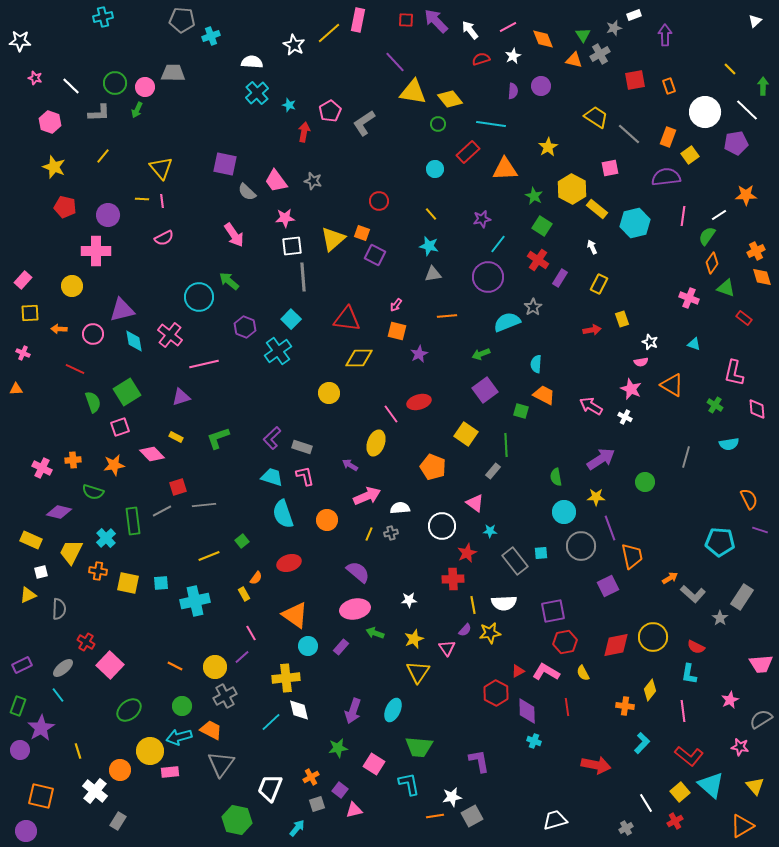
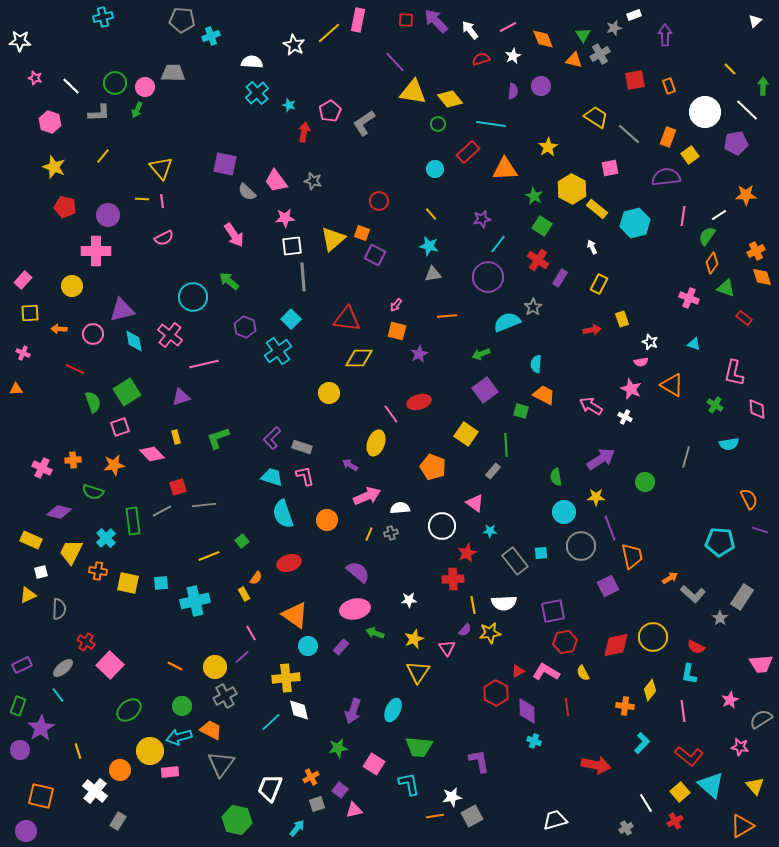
cyan circle at (199, 297): moved 6 px left
yellow rectangle at (176, 437): rotated 48 degrees clockwise
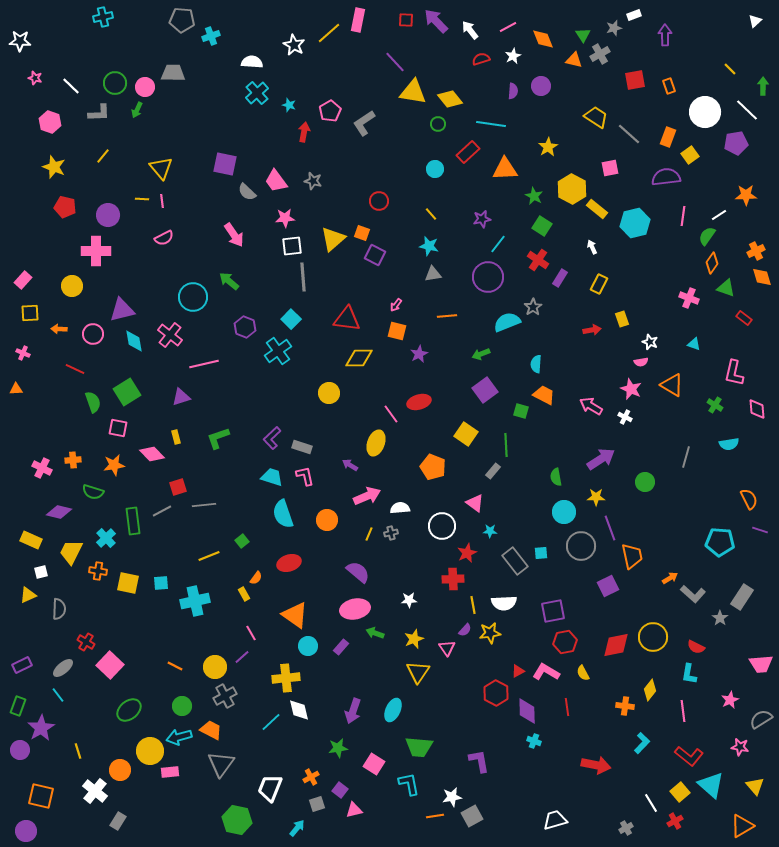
pink square at (120, 427): moved 2 px left, 1 px down; rotated 30 degrees clockwise
white line at (646, 803): moved 5 px right
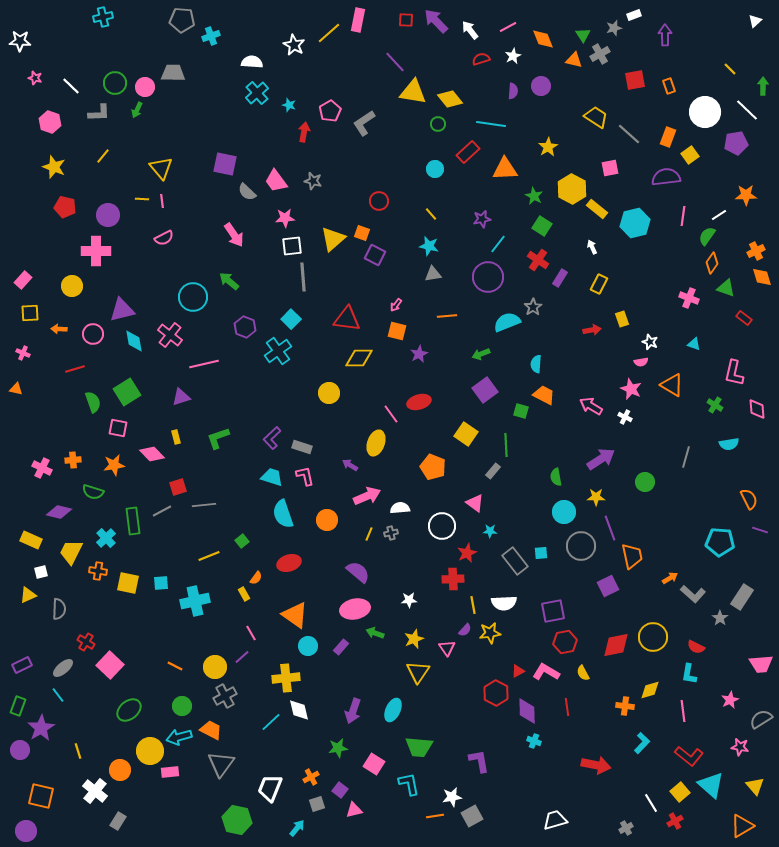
red line at (75, 369): rotated 42 degrees counterclockwise
orange triangle at (16, 389): rotated 16 degrees clockwise
yellow diamond at (650, 690): rotated 35 degrees clockwise
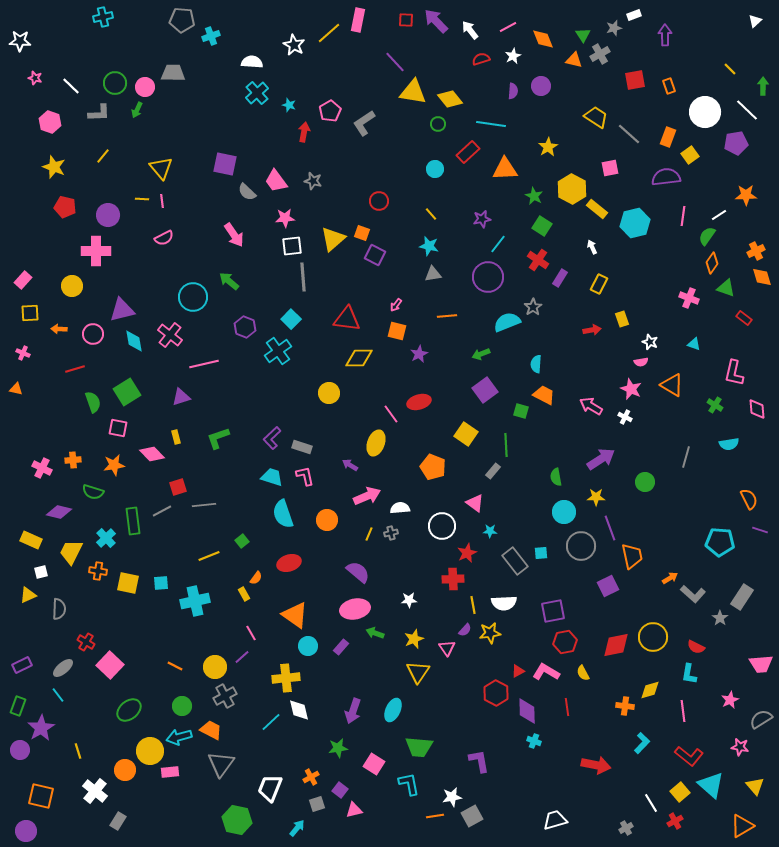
orange circle at (120, 770): moved 5 px right
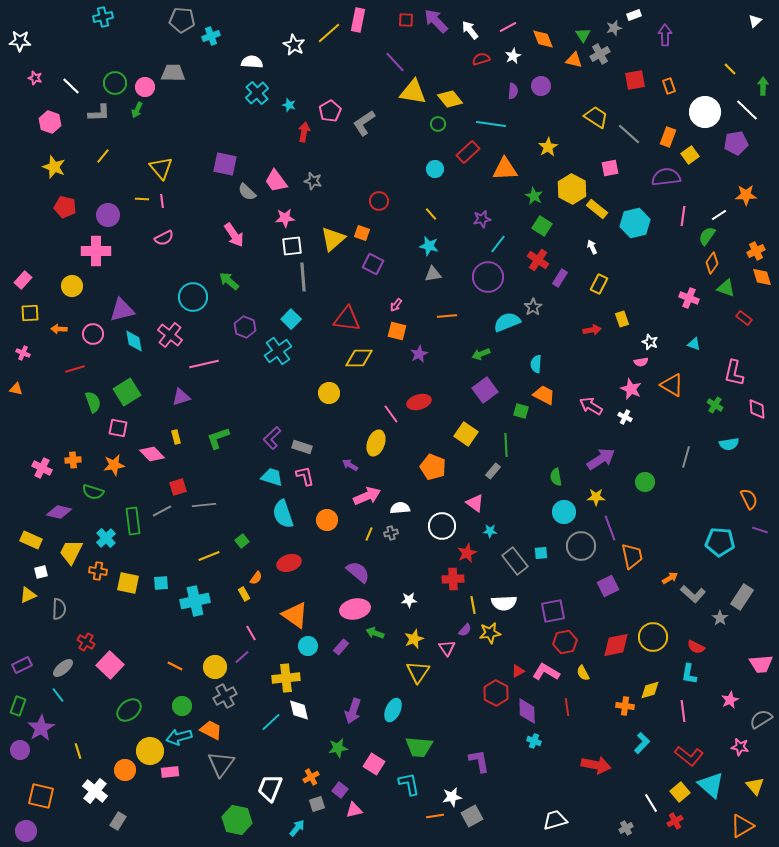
purple square at (375, 255): moved 2 px left, 9 px down
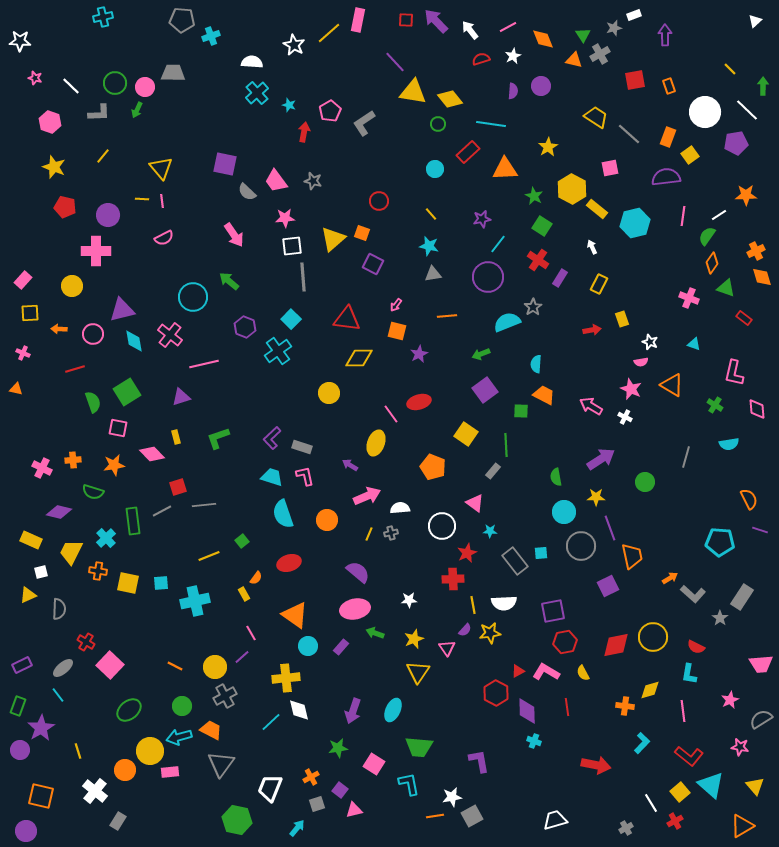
green square at (521, 411): rotated 14 degrees counterclockwise
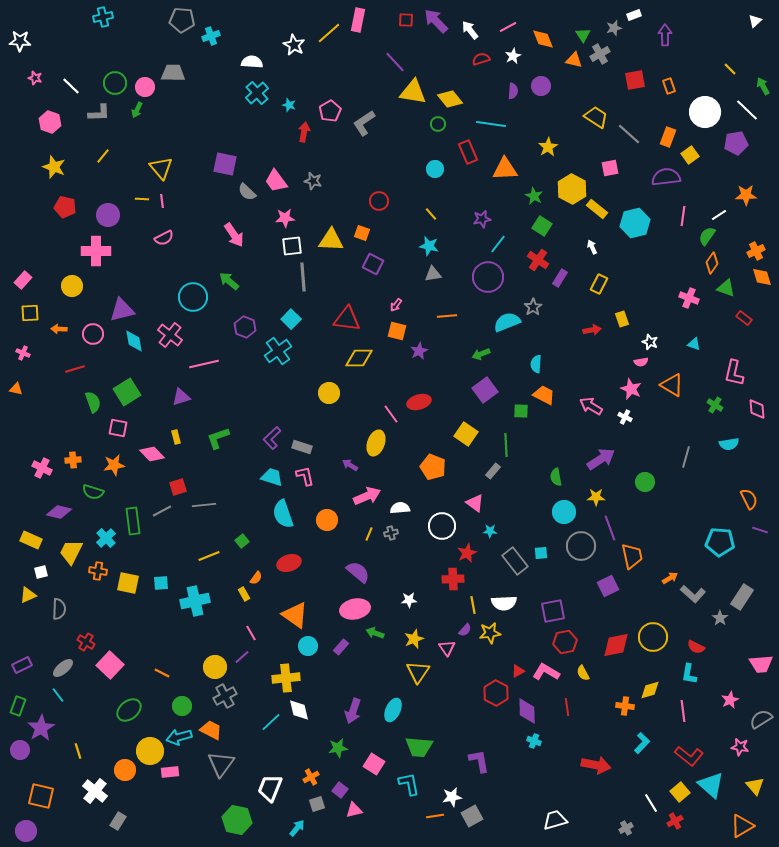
green arrow at (763, 86): rotated 30 degrees counterclockwise
red rectangle at (468, 152): rotated 70 degrees counterclockwise
yellow triangle at (333, 239): moved 2 px left, 1 px down; rotated 44 degrees clockwise
purple star at (419, 354): moved 3 px up
orange line at (175, 666): moved 13 px left, 7 px down
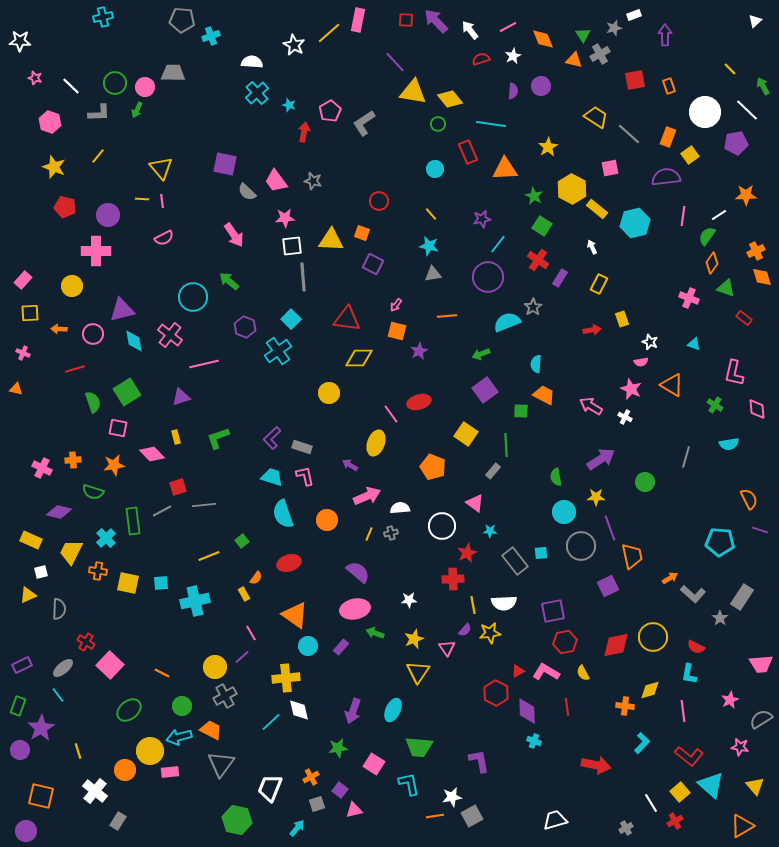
yellow line at (103, 156): moved 5 px left
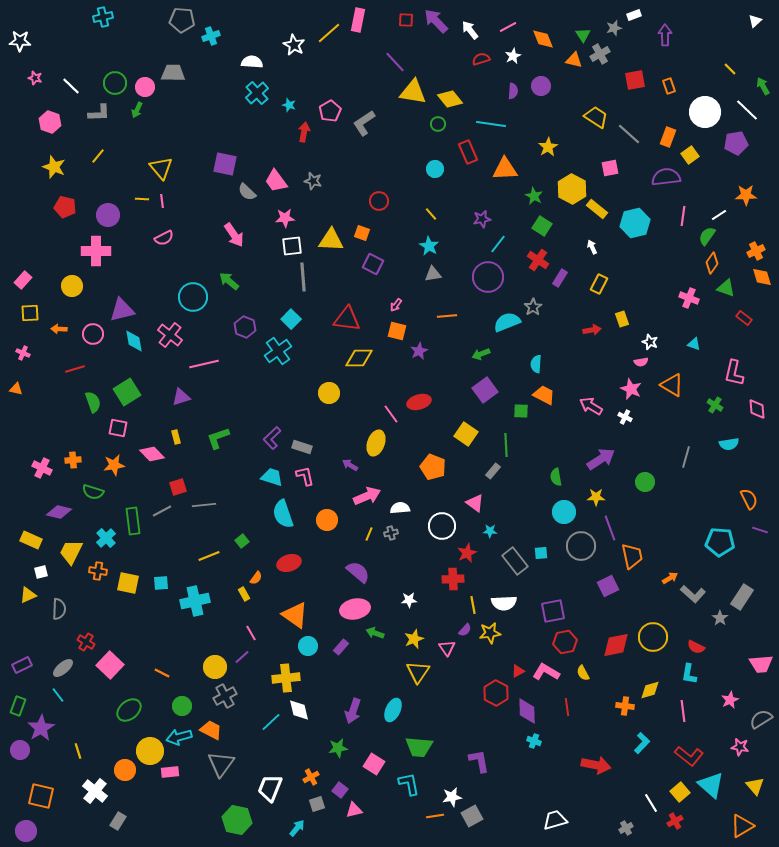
cyan star at (429, 246): rotated 18 degrees clockwise
